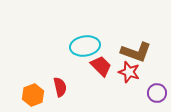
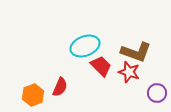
cyan ellipse: rotated 12 degrees counterclockwise
red semicircle: rotated 36 degrees clockwise
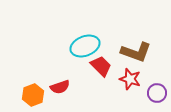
red star: moved 1 px right, 7 px down
red semicircle: rotated 48 degrees clockwise
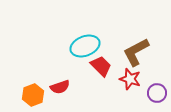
brown L-shape: rotated 132 degrees clockwise
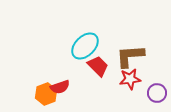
cyan ellipse: rotated 24 degrees counterclockwise
brown L-shape: moved 6 px left, 4 px down; rotated 24 degrees clockwise
red trapezoid: moved 3 px left
red star: rotated 25 degrees counterclockwise
orange hexagon: moved 13 px right, 1 px up
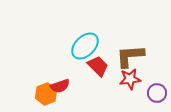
red semicircle: moved 1 px up
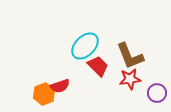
brown L-shape: rotated 108 degrees counterclockwise
orange hexagon: moved 2 px left
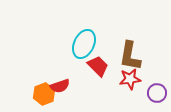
cyan ellipse: moved 1 px left, 2 px up; rotated 20 degrees counterclockwise
brown L-shape: rotated 32 degrees clockwise
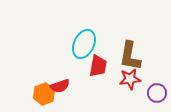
red trapezoid: rotated 55 degrees clockwise
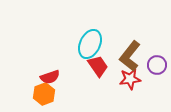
cyan ellipse: moved 6 px right
brown L-shape: rotated 28 degrees clockwise
red trapezoid: rotated 45 degrees counterclockwise
red semicircle: moved 10 px left, 9 px up
purple circle: moved 28 px up
